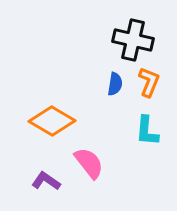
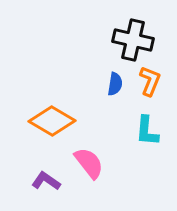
orange L-shape: moved 1 px right, 1 px up
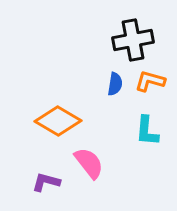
black cross: rotated 24 degrees counterclockwise
orange L-shape: rotated 96 degrees counterclockwise
orange diamond: moved 6 px right
purple L-shape: moved 1 px down; rotated 20 degrees counterclockwise
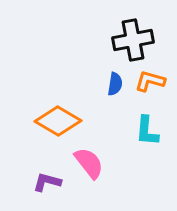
purple L-shape: moved 1 px right
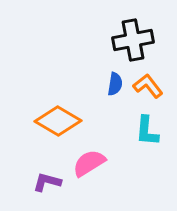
orange L-shape: moved 2 px left, 5 px down; rotated 36 degrees clockwise
pink semicircle: rotated 84 degrees counterclockwise
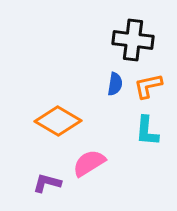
black cross: rotated 18 degrees clockwise
orange L-shape: rotated 64 degrees counterclockwise
purple L-shape: moved 1 px down
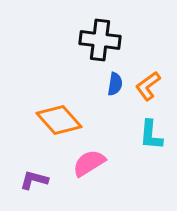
black cross: moved 33 px left
orange L-shape: rotated 24 degrees counterclockwise
orange diamond: moved 1 px right, 1 px up; rotated 18 degrees clockwise
cyan L-shape: moved 4 px right, 4 px down
purple L-shape: moved 13 px left, 3 px up
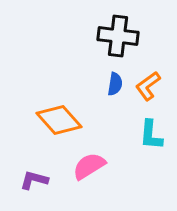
black cross: moved 18 px right, 4 px up
pink semicircle: moved 3 px down
